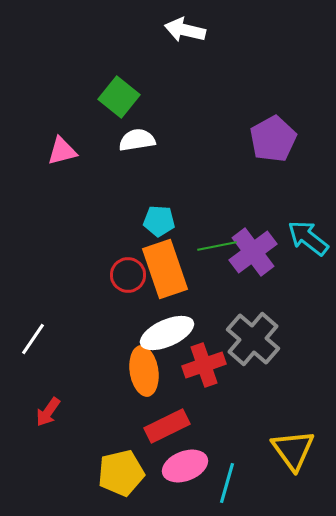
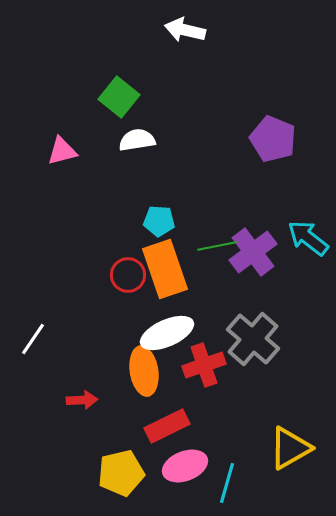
purple pentagon: rotated 21 degrees counterclockwise
red arrow: moved 34 px right, 12 px up; rotated 128 degrees counterclockwise
yellow triangle: moved 3 px left, 2 px up; rotated 36 degrees clockwise
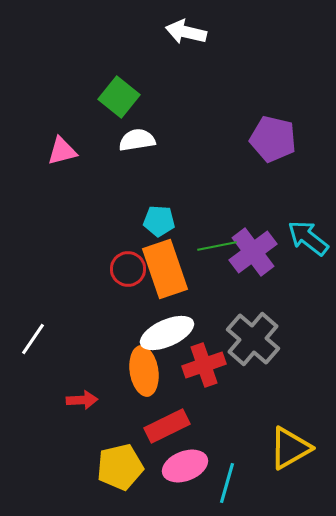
white arrow: moved 1 px right, 2 px down
purple pentagon: rotated 9 degrees counterclockwise
red circle: moved 6 px up
yellow pentagon: moved 1 px left, 6 px up
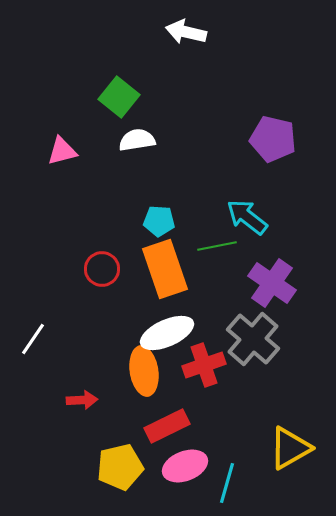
cyan arrow: moved 61 px left, 21 px up
purple cross: moved 19 px right, 31 px down; rotated 18 degrees counterclockwise
red circle: moved 26 px left
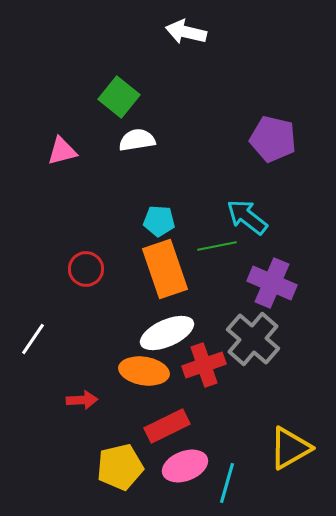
red circle: moved 16 px left
purple cross: rotated 12 degrees counterclockwise
orange ellipse: rotated 72 degrees counterclockwise
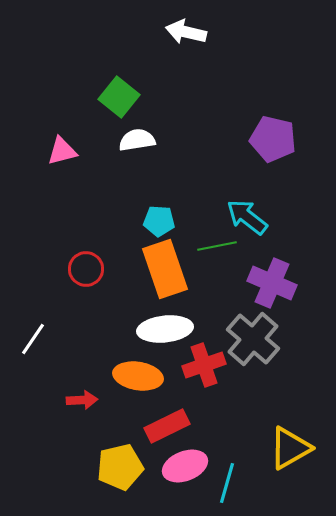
white ellipse: moved 2 px left, 4 px up; rotated 18 degrees clockwise
orange ellipse: moved 6 px left, 5 px down
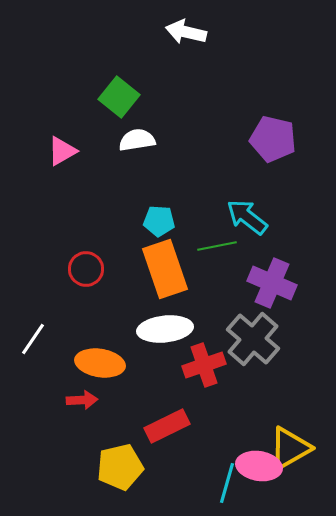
pink triangle: rotated 16 degrees counterclockwise
orange ellipse: moved 38 px left, 13 px up
pink ellipse: moved 74 px right; rotated 30 degrees clockwise
